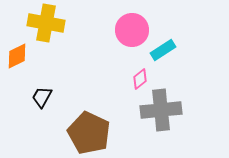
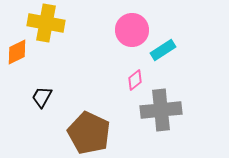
orange diamond: moved 4 px up
pink diamond: moved 5 px left, 1 px down
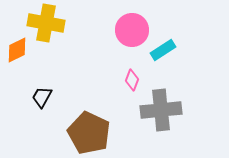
orange diamond: moved 2 px up
pink diamond: moved 3 px left; rotated 30 degrees counterclockwise
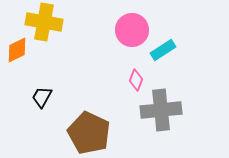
yellow cross: moved 2 px left, 1 px up
pink diamond: moved 4 px right
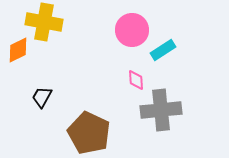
orange diamond: moved 1 px right
pink diamond: rotated 25 degrees counterclockwise
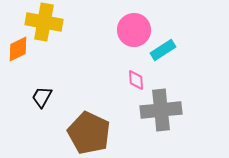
pink circle: moved 2 px right
orange diamond: moved 1 px up
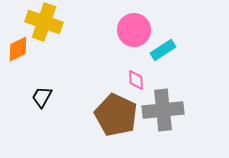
yellow cross: rotated 9 degrees clockwise
gray cross: moved 2 px right
brown pentagon: moved 27 px right, 18 px up
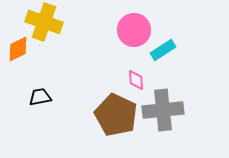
black trapezoid: moved 2 px left; rotated 50 degrees clockwise
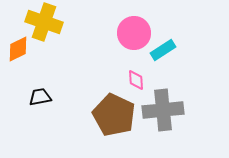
pink circle: moved 3 px down
brown pentagon: moved 2 px left
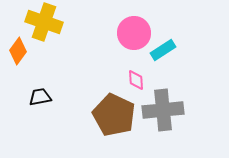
orange diamond: moved 2 px down; rotated 28 degrees counterclockwise
